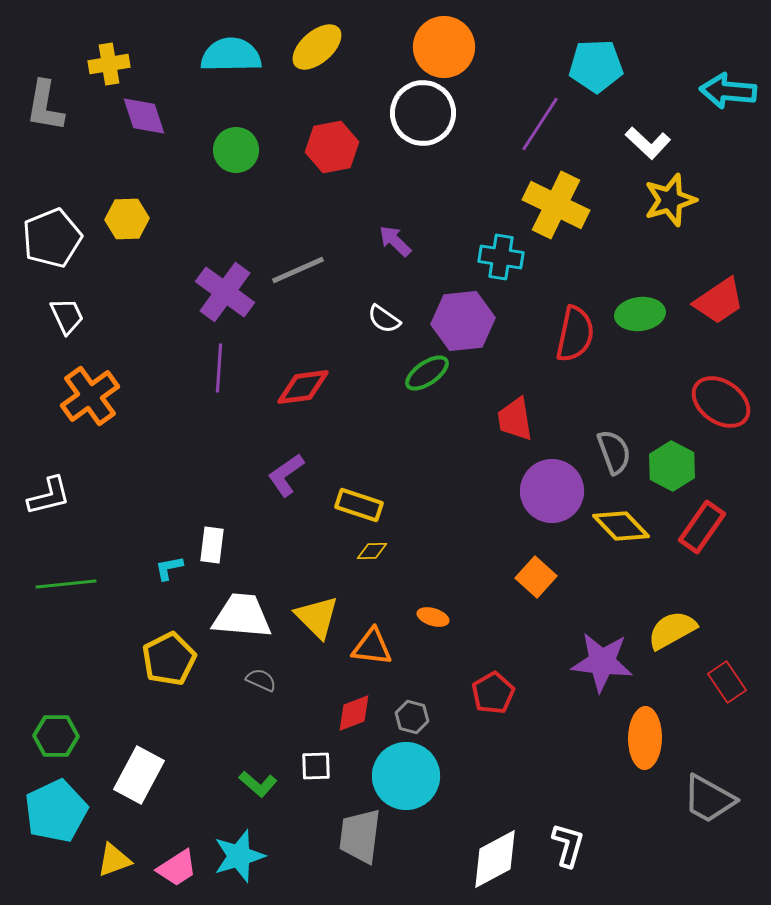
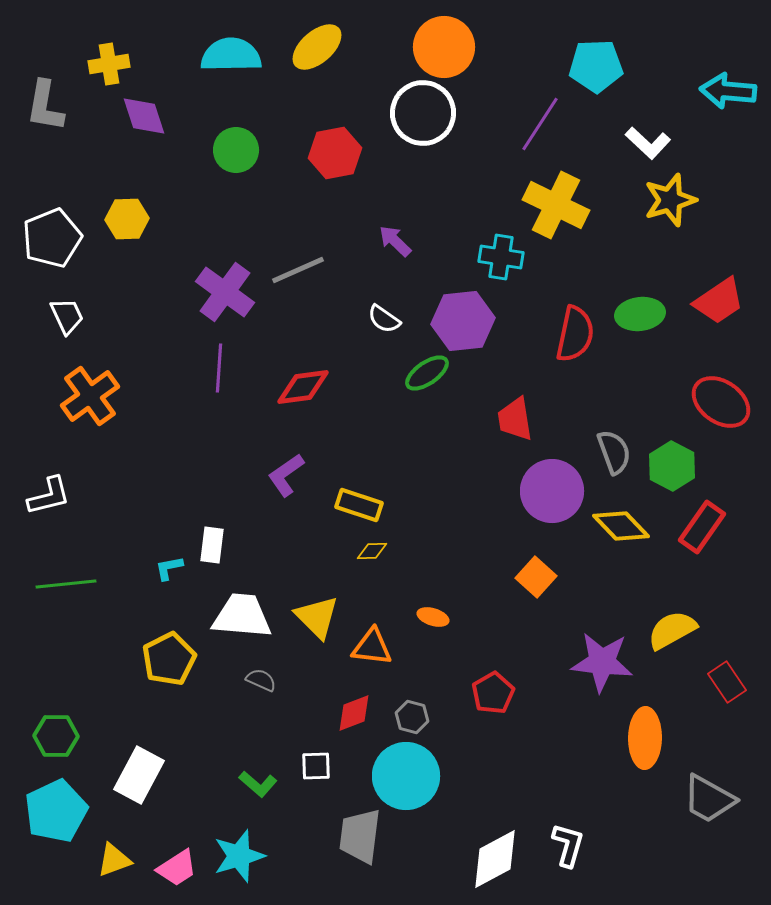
red hexagon at (332, 147): moved 3 px right, 6 px down
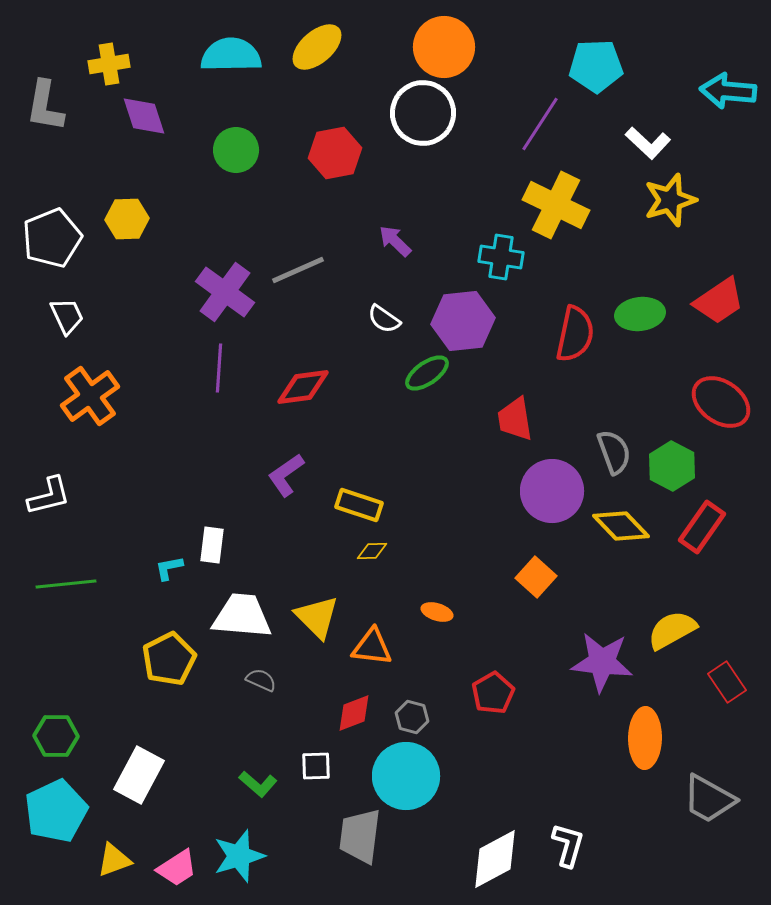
orange ellipse at (433, 617): moved 4 px right, 5 px up
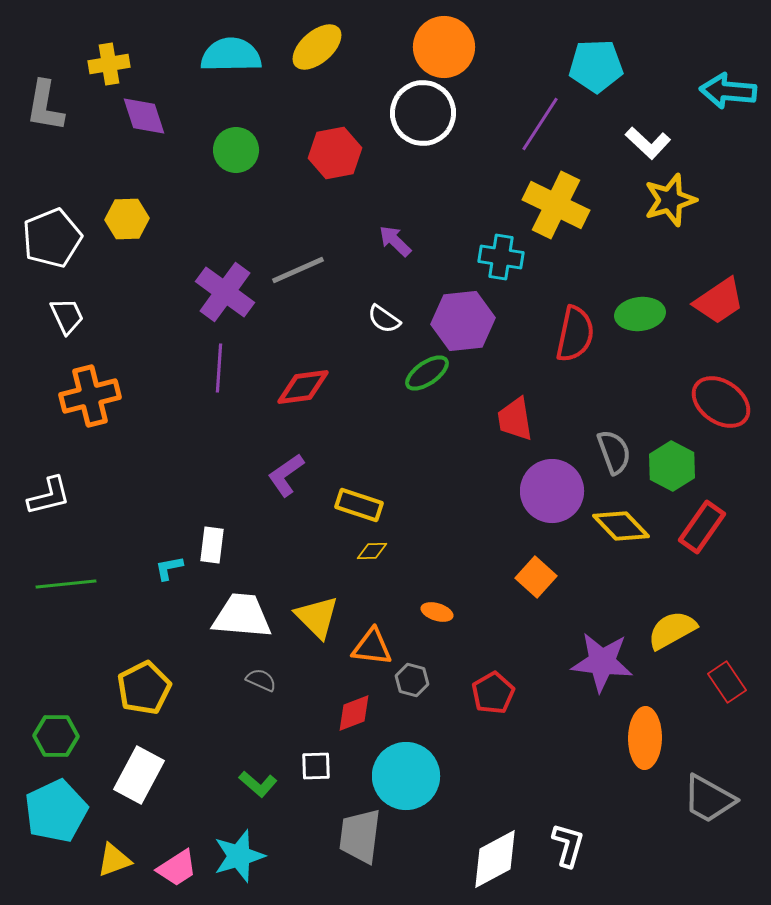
orange cross at (90, 396): rotated 22 degrees clockwise
yellow pentagon at (169, 659): moved 25 px left, 29 px down
gray hexagon at (412, 717): moved 37 px up
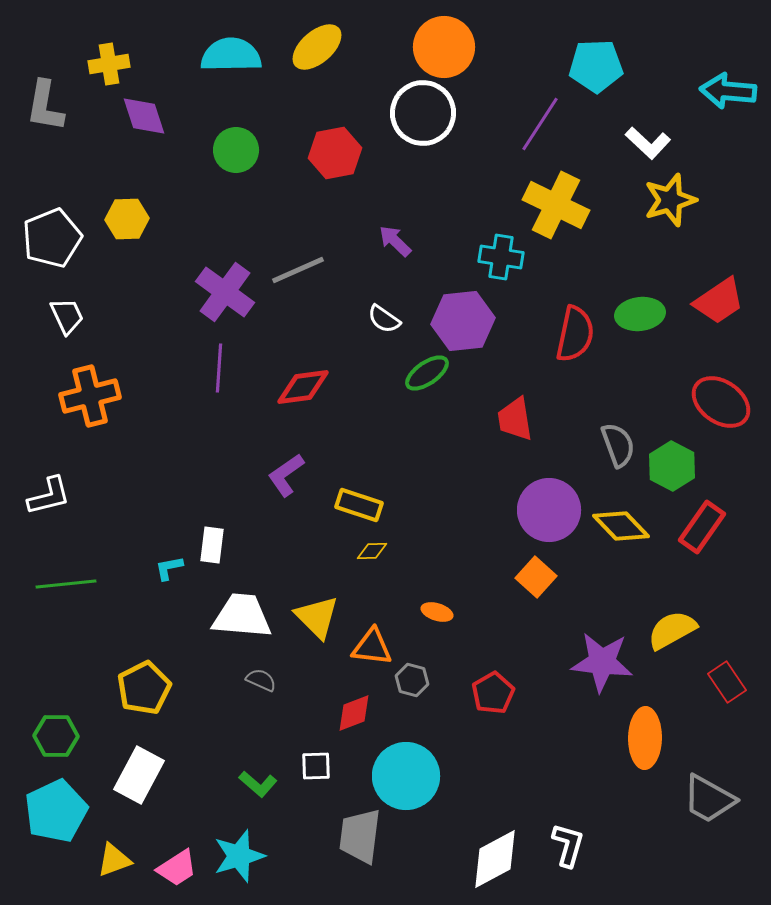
gray semicircle at (614, 452): moved 4 px right, 7 px up
purple circle at (552, 491): moved 3 px left, 19 px down
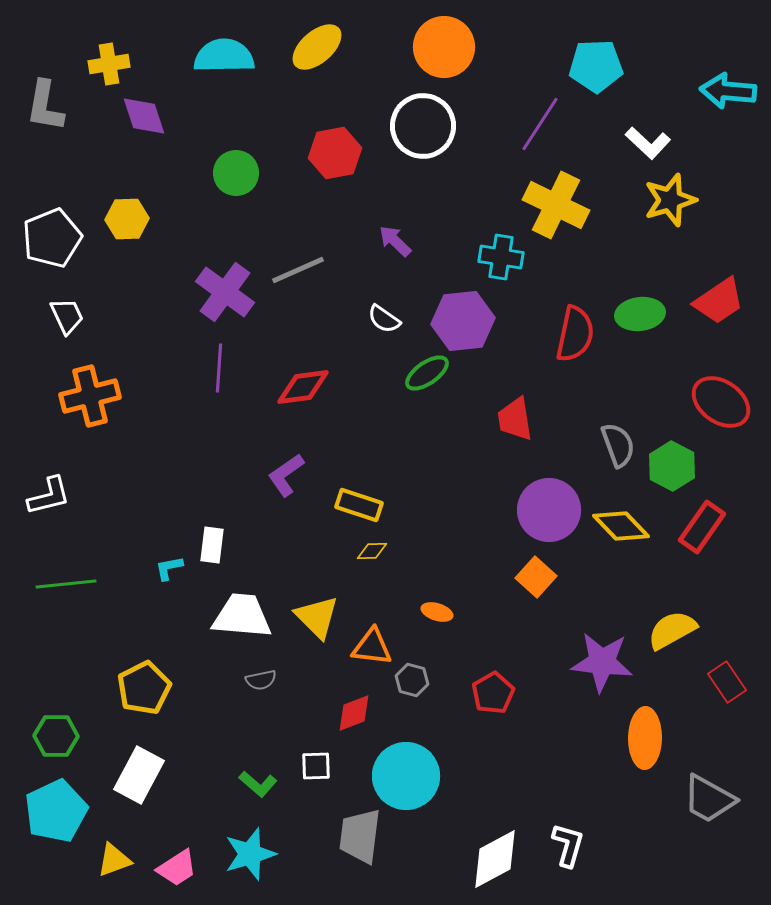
cyan semicircle at (231, 55): moved 7 px left, 1 px down
white circle at (423, 113): moved 13 px down
green circle at (236, 150): moved 23 px down
gray semicircle at (261, 680): rotated 144 degrees clockwise
cyan star at (239, 856): moved 11 px right, 2 px up
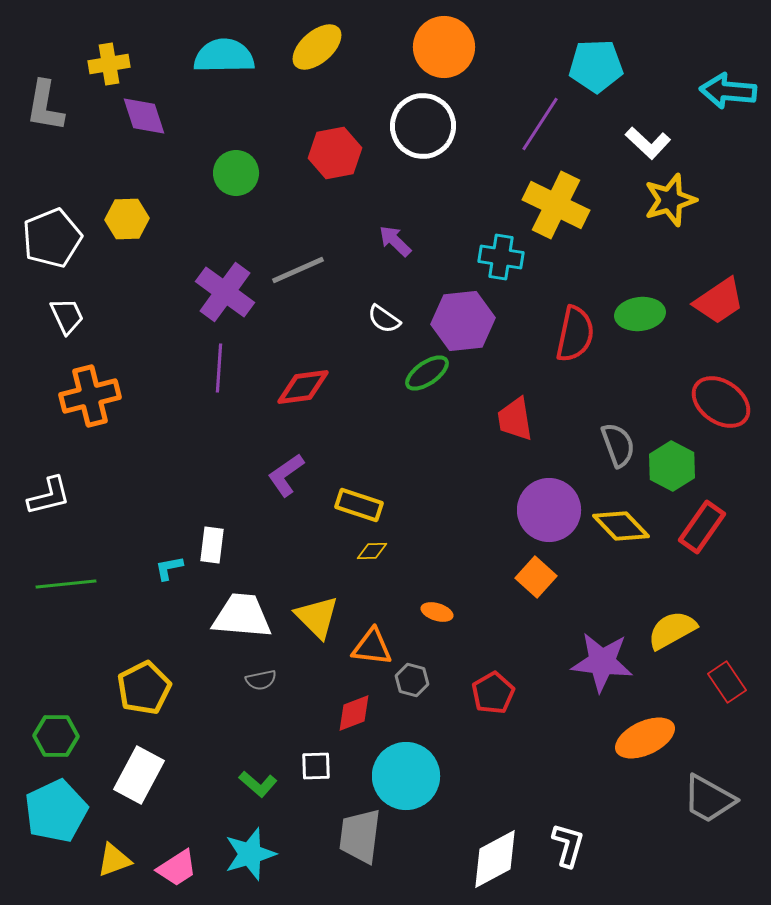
orange ellipse at (645, 738): rotated 64 degrees clockwise
